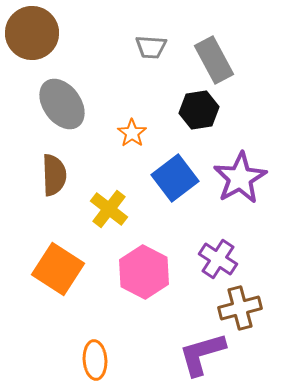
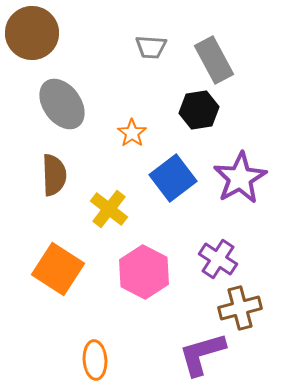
blue square: moved 2 px left
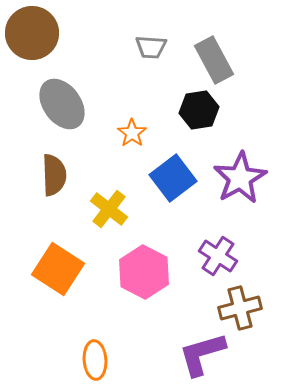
purple cross: moved 3 px up
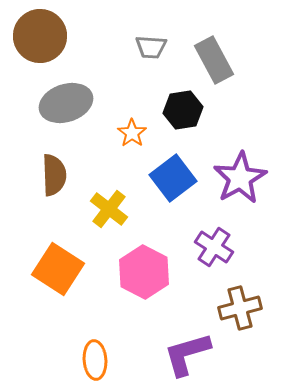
brown circle: moved 8 px right, 3 px down
gray ellipse: moved 4 px right, 1 px up; rotated 72 degrees counterclockwise
black hexagon: moved 16 px left
purple cross: moved 4 px left, 9 px up
purple L-shape: moved 15 px left
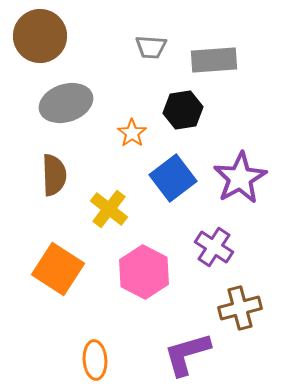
gray rectangle: rotated 66 degrees counterclockwise
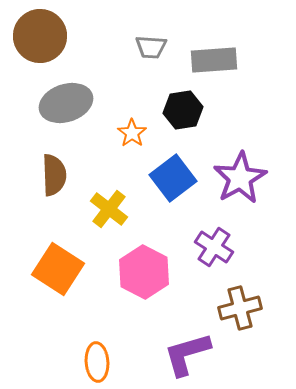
orange ellipse: moved 2 px right, 2 px down
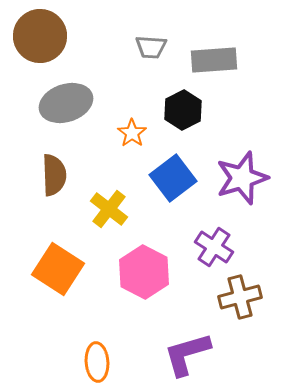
black hexagon: rotated 18 degrees counterclockwise
purple star: moved 2 px right; rotated 12 degrees clockwise
brown cross: moved 11 px up
